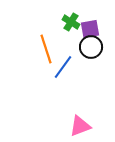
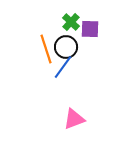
green cross: rotated 12 degrees clockwise
purple square: rotated 12 degrees clockwise
black circle: moved 25 px left
pink triangle: moved 6 px left, 7 px up
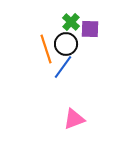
black circle: moved 3 px up
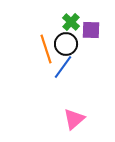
purple square: moved 1 px right, 1 px down
pink triangle: rotated 20 degrees counterclockwise
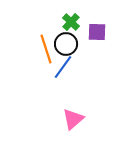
purple square: moved 6 px right, 2 px down
pink triangle: moved 1 px left
